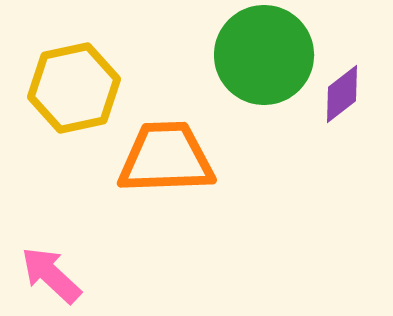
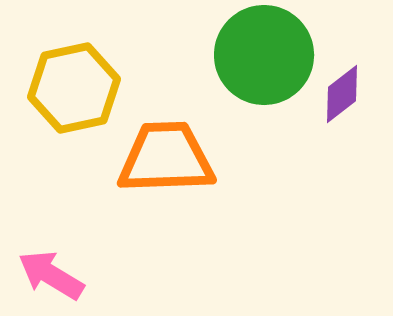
pink arrow: rotated 12 degrees counterclockwise
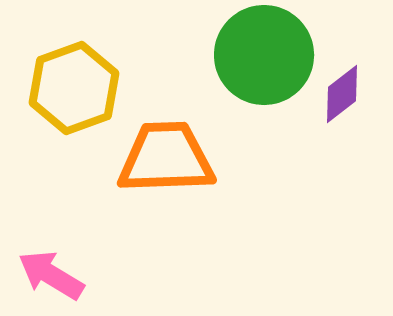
yellow hexagon: rotated 8 degrees counterclockwise
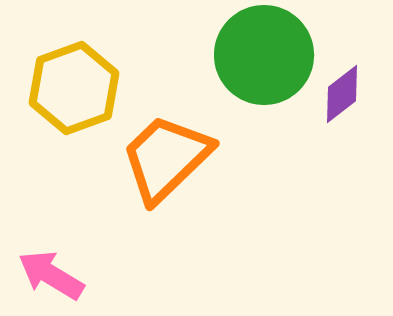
orange trapezoid: rotated 42 degrees counterclockwise
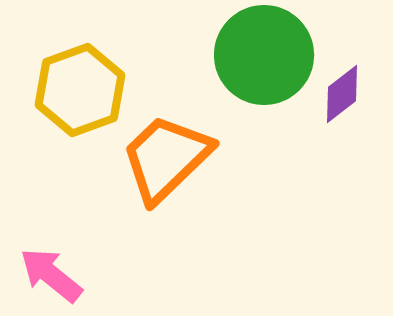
yellow hexagon: moved 6 px right, 2 px down
pink arrow: rotated 8 degrees clockwise
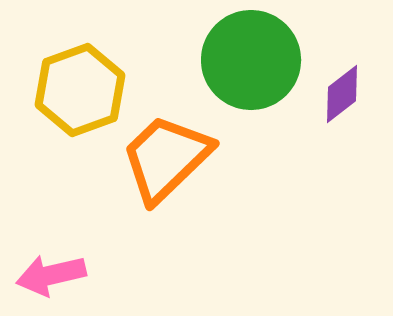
green circle: moved 13 px left, 5 px down
pink arrow: rotated 52 degrees counterclockwise
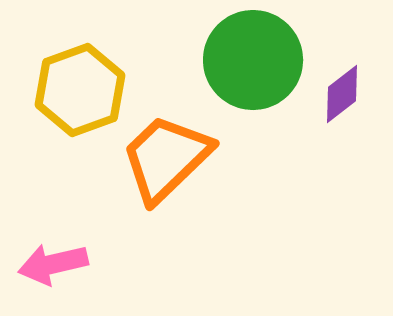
green circle: moved 2 px right
pink arrow: moved 2 px right, 11 px up
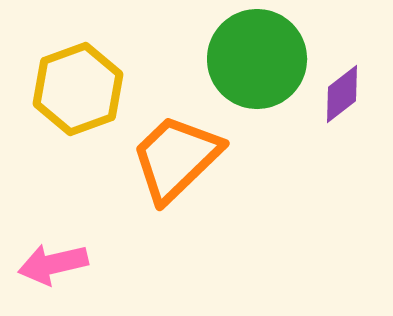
green circle: moved 4 px right, 1 px up
yellow hexagon: moved 2 px left, 1 px up
orange trapezoid: moved 10 px right
